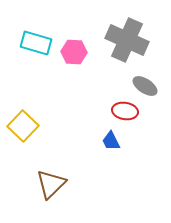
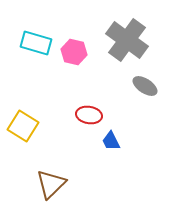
gray cross: rotated 12 degrees clockwise
pink hexagon: rotated 10 degrees clockwise
red ellipse: moved 36 px left, 4 px down
yellow square: rotated 12 degrees counterclockwise
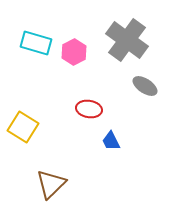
pink hexagon: rotated 20 degrees clockwise
red ellipse: moved 6 px up
yellow square: moved 1 px down
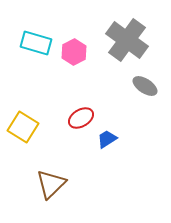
red ellipse: moved 8 px left, 9 px down; rotated 40 degrees counterclockwise
blue trapezoid: moved 4 px left, 2 px up; rotated 85 degrees clockwise
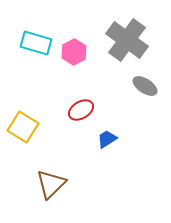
red ellipse: moved 8 px up
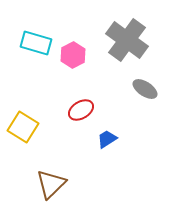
pink hexagon: moved 1 px left, 3 px down
gray ellipse: moved 3 px down
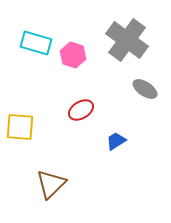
pink hexagon: rotated 15 degrees counterclockwise
yellow square: moved 3 px left; rotated 28 degrees counterclockwise
blue trapezoid: moved 9 px right, 2 px down
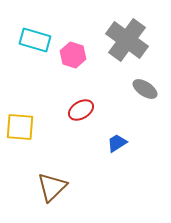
cyan rectangle: moved 1 px left, 3 px up
blue trapezoid: moved 1 px right, 2 px down
brown triangle: moved 1 px right, 3 px down
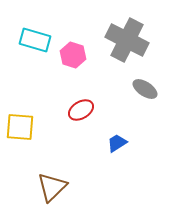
gray cross: rotated 9 degrees counterclockwise
